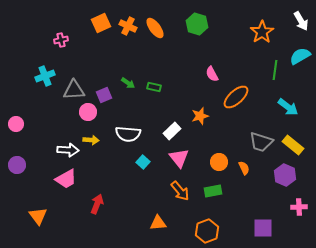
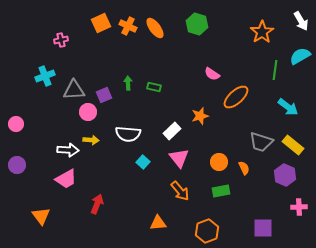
pink semicircle at (212, 74): rotated 28 degrees counterclockwise
green arrow at (128, 83): rotated 128 degrees counterclockwise
green rectangle at (213, 191): moved 8 px right
orange triangle at (38, 216): moved 3 px right
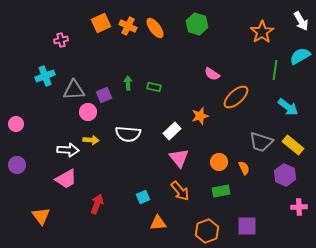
cyan square at (143, 162): moved 35 px down; rotated 24 degrees clockwise
purple square at (263, 228): moved 16 px left, 2 px up
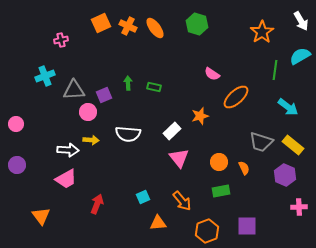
orange arrow at (180, 191): moved 2 px right, 10 px down
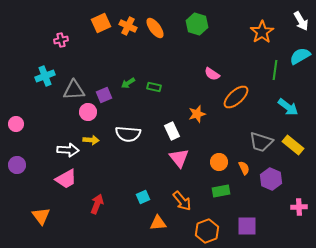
green arrow at (128, 83): rotated 120 degrees counterclockwise
orange star at (200, 116): moved 3 px left, 2 px up
white rectangle at (172, 131): rotated 72 degrees counterclockwise
purple hexagon at (285, 175): moved 14 px left, 4 px down
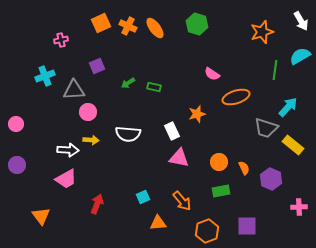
orange star at (262, 32): rotated 15 degrees clockwise
purple square at (104, 95): moved 7 px left, 29 px up
orange ellipse at (236, 97): rotated 24 degrees clockwise
cyan arrow at (288, 107): rotated 85 degrees counterclockwise
gray trapezoid at (261, 142): moved 5 px right, 14 px up
pink triangle at (179, 158): rotated 40 degrees counterclockwise
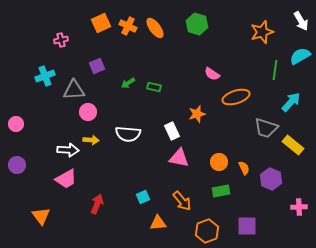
cyan arrow at (288, 107): moved 3 px right, 5 px up
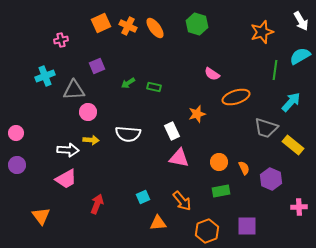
pink circle at (16, 124): moved 9 px down
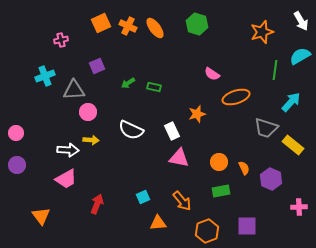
white semicircle at (128, 134): moved 3 px right, 4 px up; rotated 20 degrees clockwise
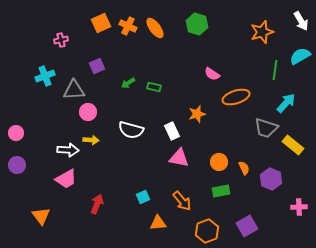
cyan arrow at (291, 102): moved 5 px left, 1 px down
white semicircle at (131, 130): rotated 10 degrees counterclockwise
purple square at (247, 226): rotated 30 degrees counterclockwise
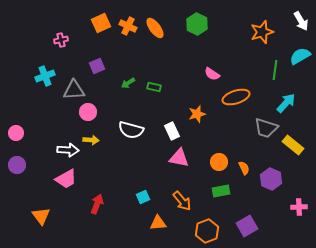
green hexagon at (197, 24): rotated 10 degrees clockwise
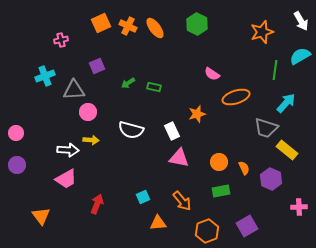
yellow rectangle at (293, 145): moved 6 px left, 5 px down
